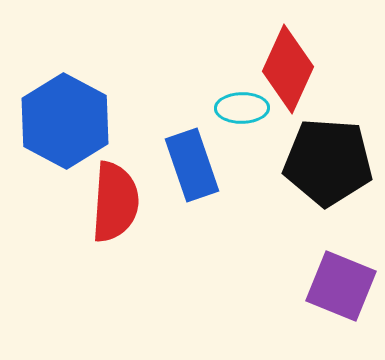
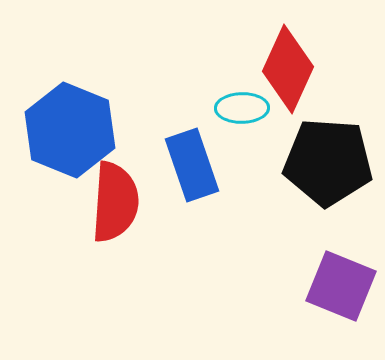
blue hexagon: moved 5 px right, 9 px down; rotated 6 degrees counterclockwise
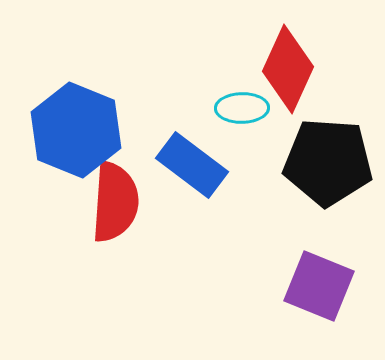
blue hexagon: moved 6 px right
blue rectangle: rotated 34 degrees counterclockwise
purple square: moved 22 px left
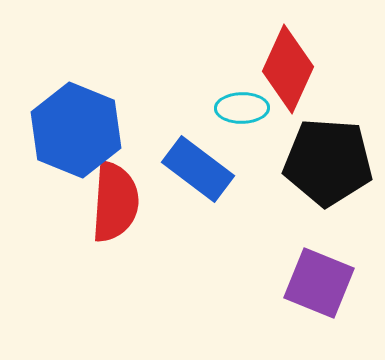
blue rectangle: moved 6 px right, 4 px down
purple square: moved 3 px up
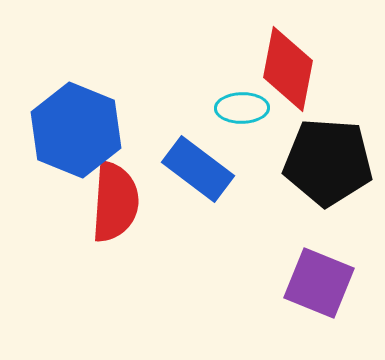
red diamond: rotated 14 degrees counterclockwise
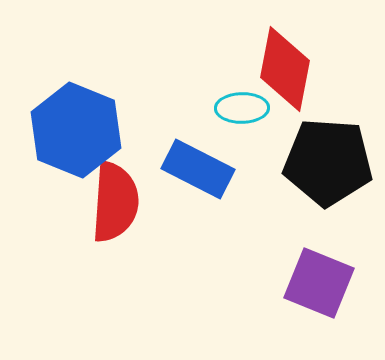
red diamond: moved 3 px left
blue rectangle: rotated 10 degrees counterclockwise
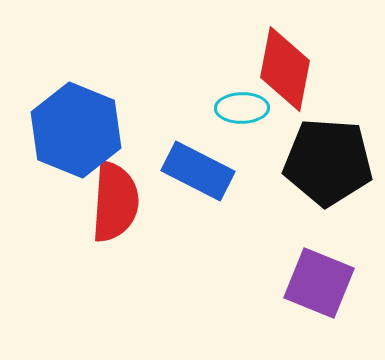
blue rectangle: moved 2 px down
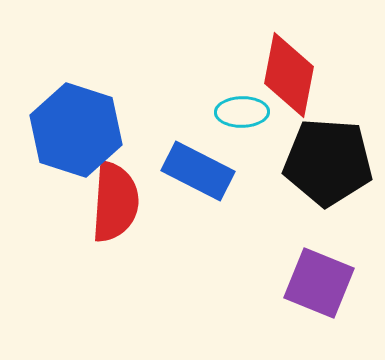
red diamond: moved 4 px right, 6 px down
cyan ellipse: moved 4 px down
blue hexagon: rotated 4 degrees counterclockwise
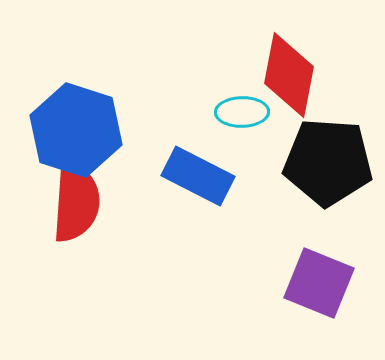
blue rectangle: moved 5 px down
red semicircle: moved 39 px left
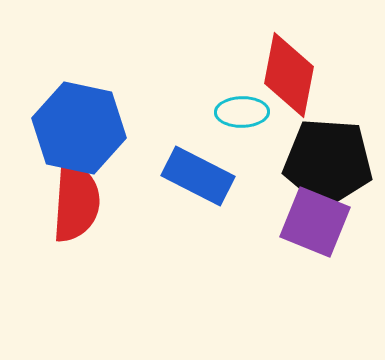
blue hexagon: moved 3 px right, 2 px up; rotated 6 degrees counterclockwise
purple square: moved 4 px left, 61 px up
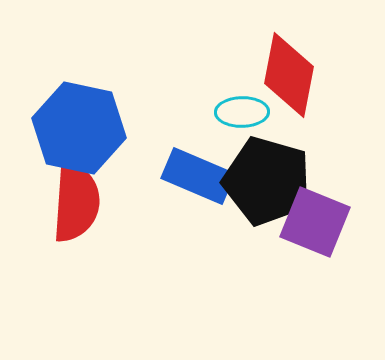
black pentagon: moved 61 px left, 19 px down; rotated 12 degrees clockwise
blue rectangle: rotated 4 degrees counterclockwise
